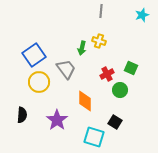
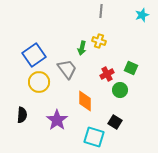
gray trapezoid: moved 1 px right
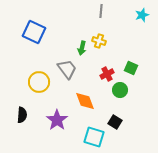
blue square: moved 23 px up; rotated 30 degrees counterclockwise
orange diamond: rotated 20 degrees counterclockwise
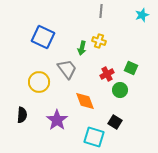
blue square: moved 9 px right, 5 px down
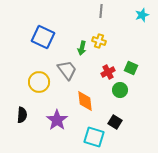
gray trapezoid: moved 1 px down
red cross: moved 1 px right, 2 px up
orange diamond: rotated 15 degrees clockwise
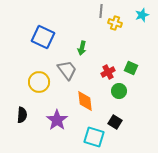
yellow cross: moved 16 px right, 18 px up
green circle: moved 1 px left, 1 px down
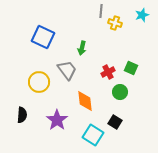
green circle: moved 1 px right, 1 px down
cyan square: moved 1 px left, 2 px up; rotated 15 degrees clockwise
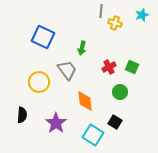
green square: moved 1 px right, 1 px up
red cross: moved 1 px right, 5 px up
purple star: moved 1 px left, 3 px down
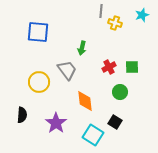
blue square: moved 5 px left, 5 px up; rotated 20 degrees counterclockwise
green square: rotated 24 degrees counterclockwise
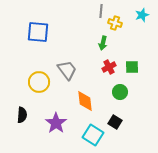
green arrow: moved 21 px right, 5 px up
